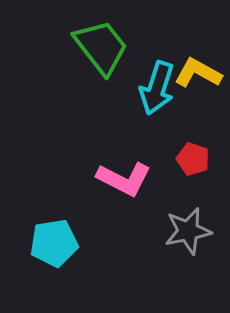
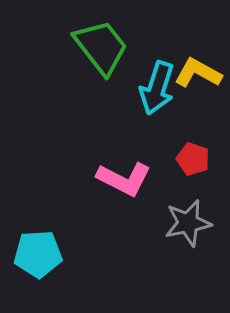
gray star: moved 8 px up
cyan pentagon: moved 16 px left, 11 px down; rotated 6 degrees clockwise
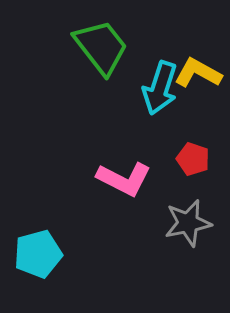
cyan arrow: moved 3 px right
cyan pentagon: rotated 12 degrees counterclockwise
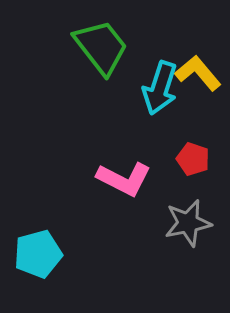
yellow L-shape: rotated 21 degrees clockwise
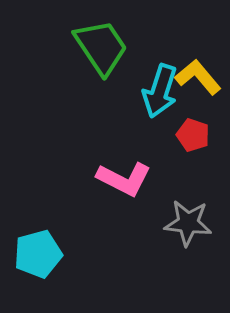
green trapezoid: rotated 4 degrees clockwise
yellow L-shape: moved 4 px down
cyan arrow: moved 3 px down
red pentagon: moved 24 px up
gray star: rotated 18 degrees clockwise
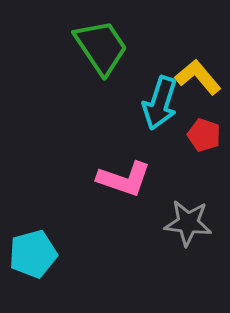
cyan arrow: moved 12 px down
red pentagon: moved 11 px right
pink L-shape: rotated 8 degrees counterclockwise
cyan pentagon: moved 5 px left
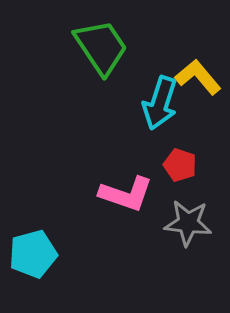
red pentagon: moved 24 px left, 30 px down
pink L-shape: moved 2 px right, 15 px down
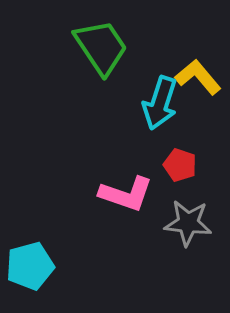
cyan pentagon: moved 3 px left, 12 px down
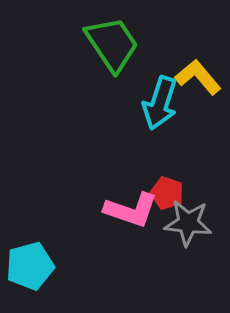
green trapezoid: moved 11 px right, 3 px up
red pentagon: moved 13 px left, 28 px down
pink L-shape: moved 5 px right, 16 px down
